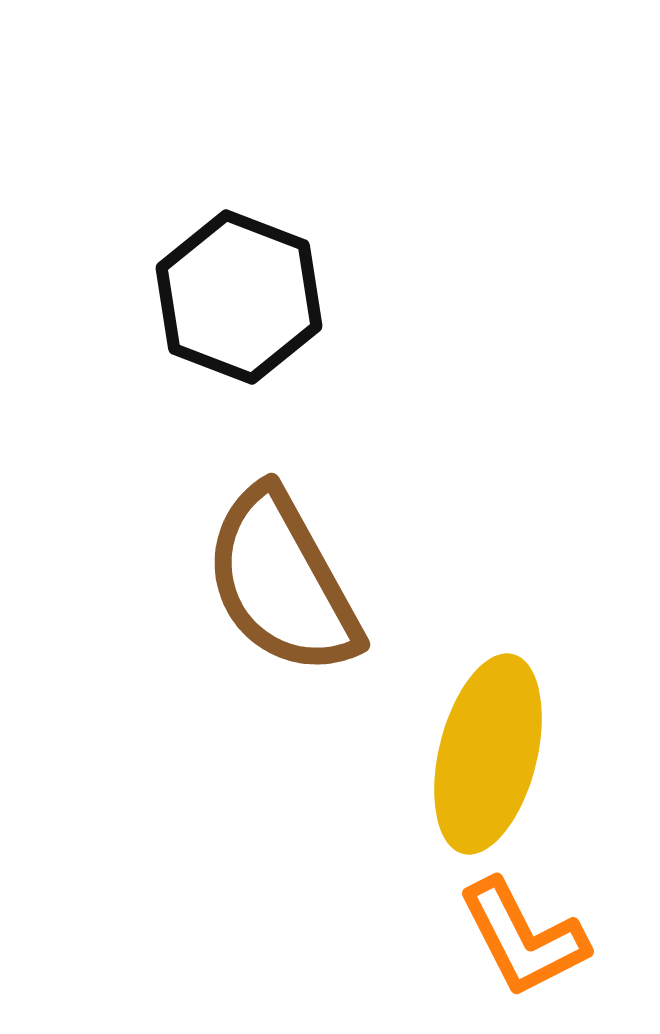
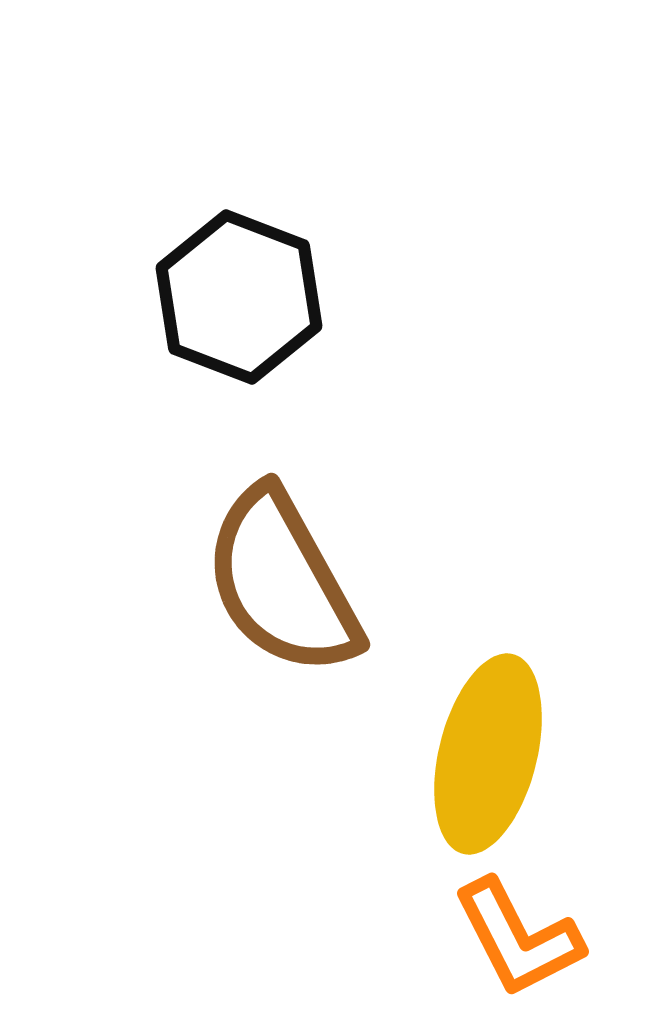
orange L-shape: moved 5 px left
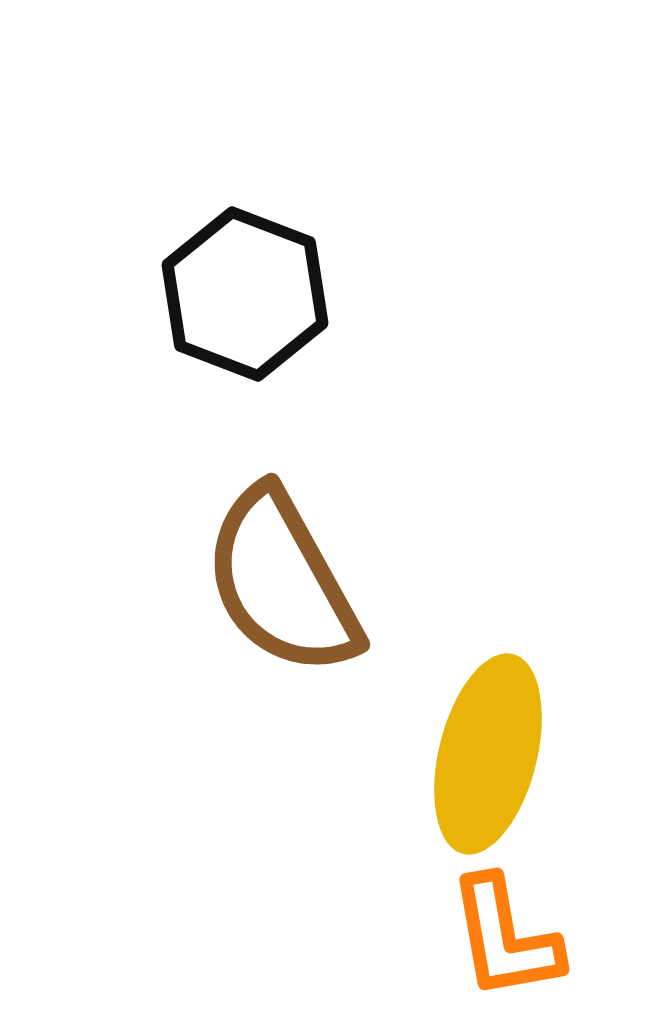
black hexagon: moved 6 px right, 3 px up
orange L-shape: moved 13 px left; rotated 17 degrees clockwise
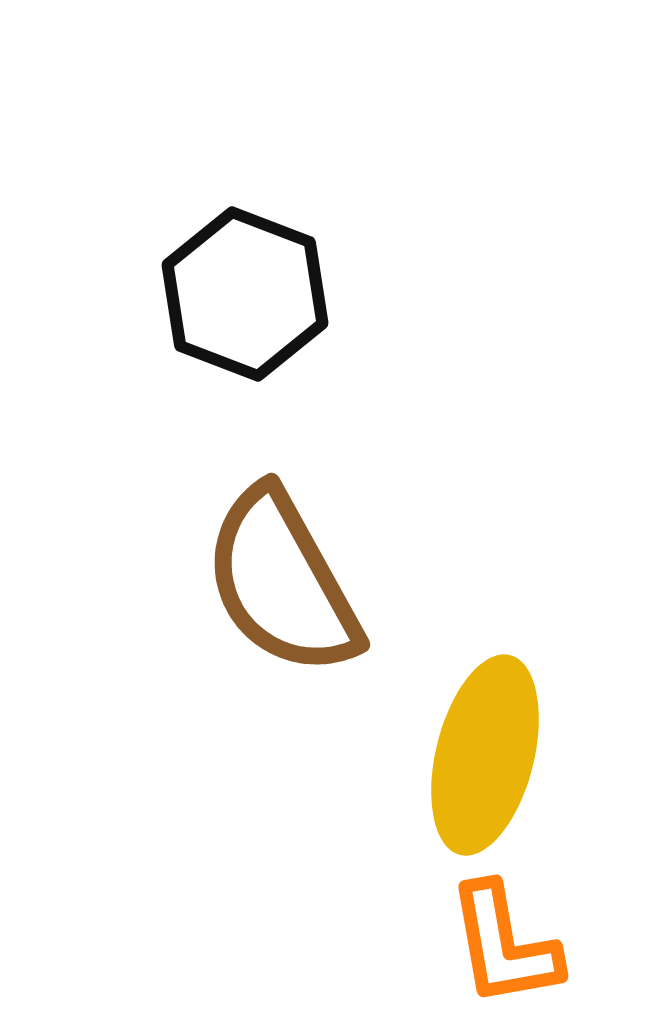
yellow ellipse: moved 3 px left, 1 px down
orange L-shape: moved 1 px left, 7 px down
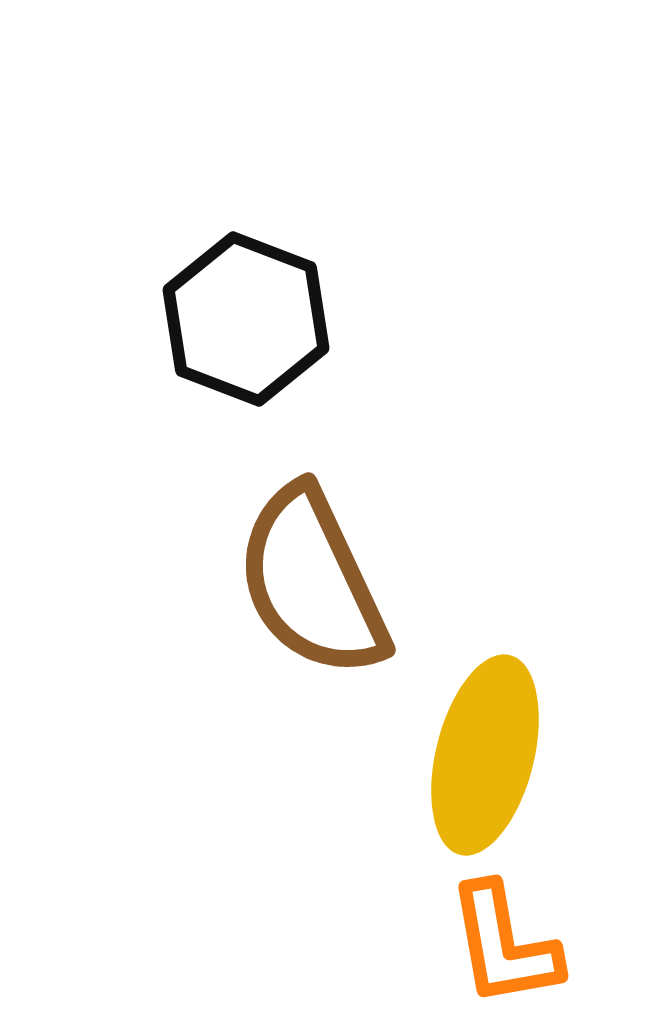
black hexagon: moved 1 px right, 25 px down
brown semicircle: moved 30 px right; rotated 4 degrees clockwise
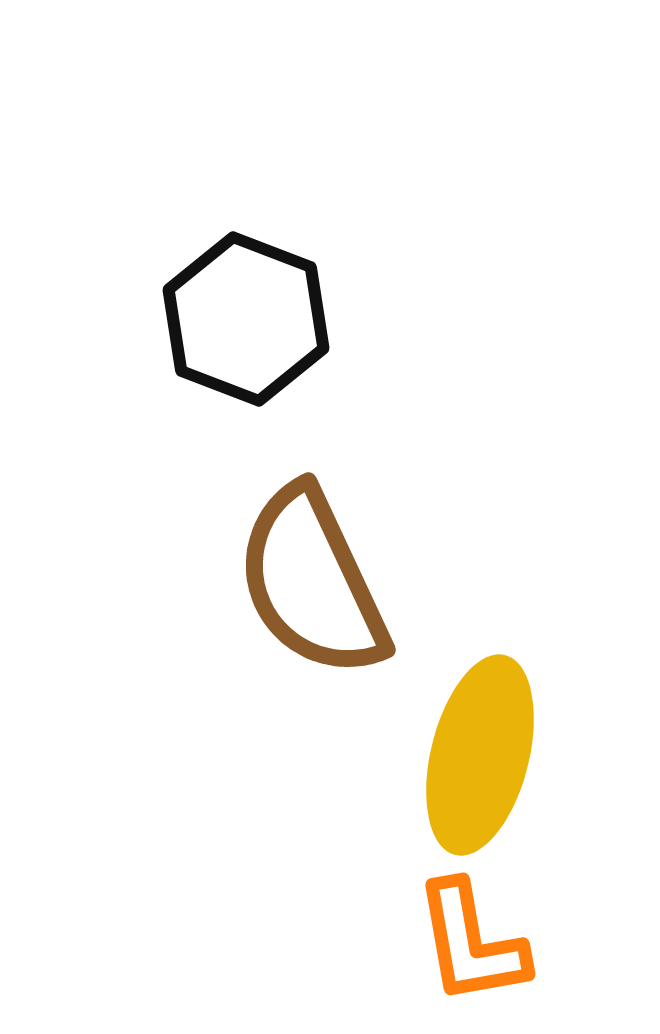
yellow ellipse: moved 5 px left
orange L-shape: moved 33 px left, 2 px up
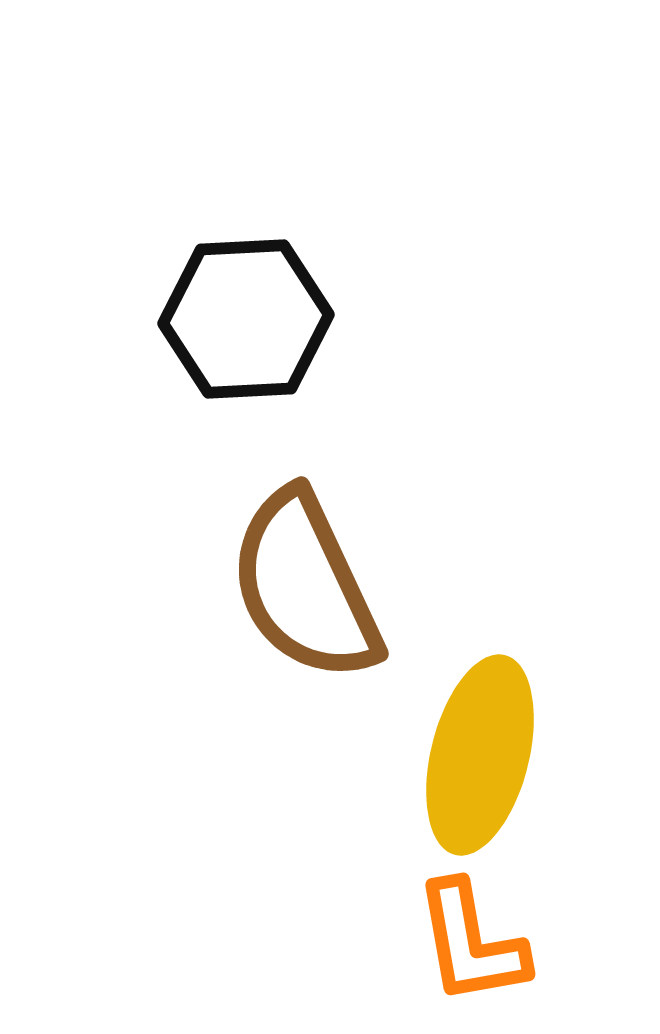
black hexagon: rotated 24 degrees counterclockwise
brown semicircle: moved 7 px left, 4 px down
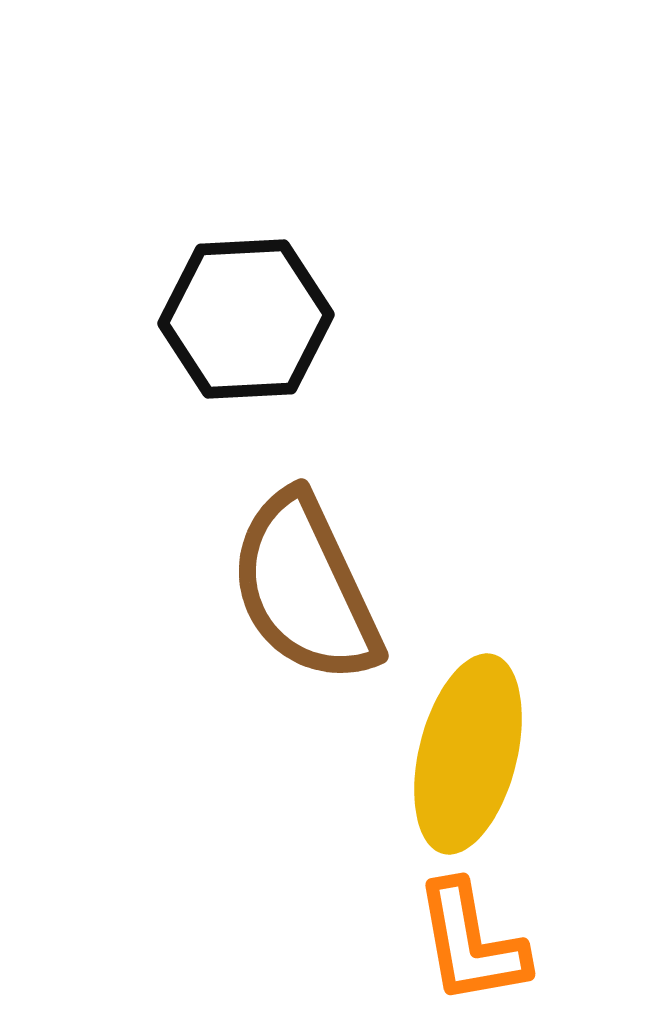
brown semicircle: moved 2 px down
yellow ellipse: moved 12 px left, 1 px up
